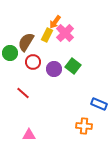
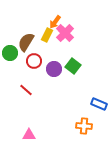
red circle: moved 1 px right, 1 px up
red line: moved 3 px right, 3 px up
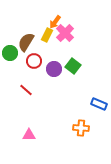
orange cross: moved 3 px left, 2 px down
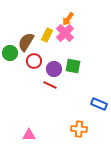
orange arrow: moved 13 px right, 3 px up
green square: rotated 28 degrees counterclockwise
red line: moved 24 px right, 5 px up; rotated 16 degrees counterclockwise
orange cross: moved 2 px left, 1 px down
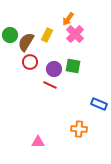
pink cross: moved 10 px right, 1 px down
green circle: moved 18 px up
red circle: moved 4 px left, 1 px down
pink triangle: moved 9 px right, 7 px down
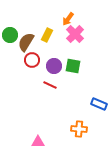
red circle: moved 2 px right, 2 px up
purple circle: moved 3 px up
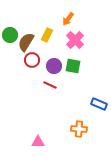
pink cross: moved 6 px down
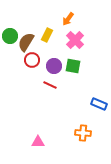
green circle: moved 1 px down
orange cross: moved 4 px right, 4 px down
